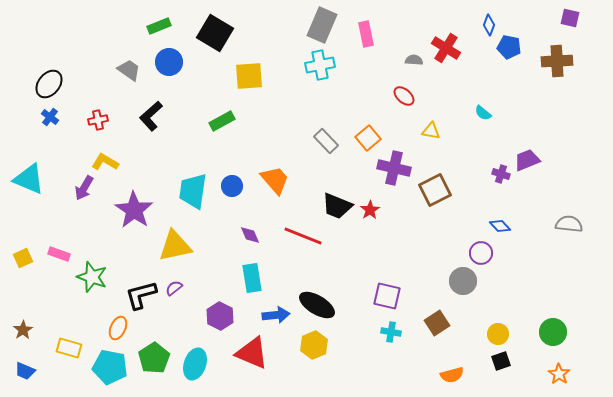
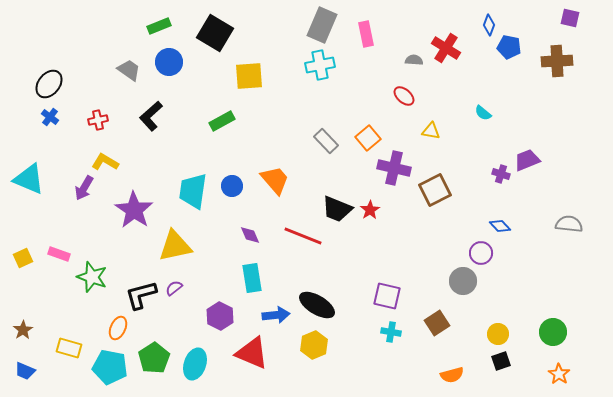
black trapezoid at (337, 206): moved 3 px down
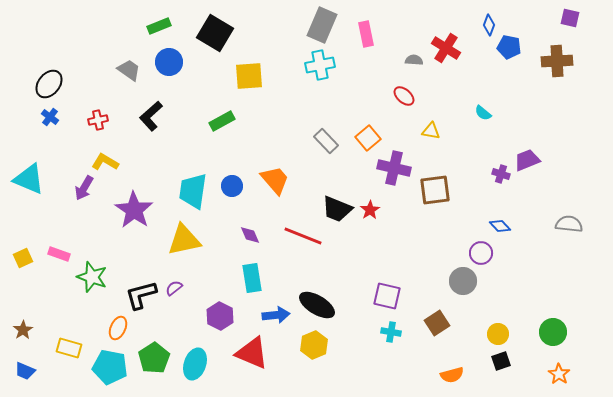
brown square at (435, 190): rotated 20 degrees clockwise
yellow triangle at (175, 246): moved 9 px right, 6 px up
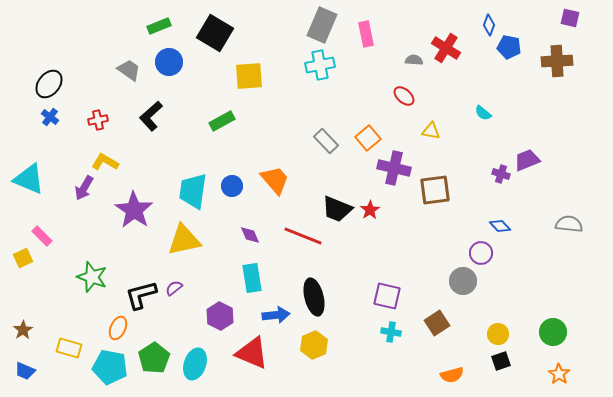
pink rectangle at (59, 254): moved 17 px left, 18 px up; rotated 25 degrees clockwise
black ellipse at (317, 305): moved 3 px left, 8 px up; rotated 45 degrees clockwise
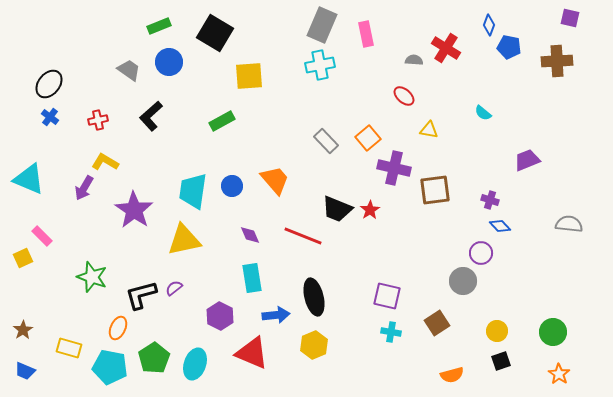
yellow triangle at (431, 131): moved 2 px left, 1 px up
purple cross at (501, 174): moved 11 px left, 26 px down
yellow circle at (498, 334): moved 1 px left, 3 px up
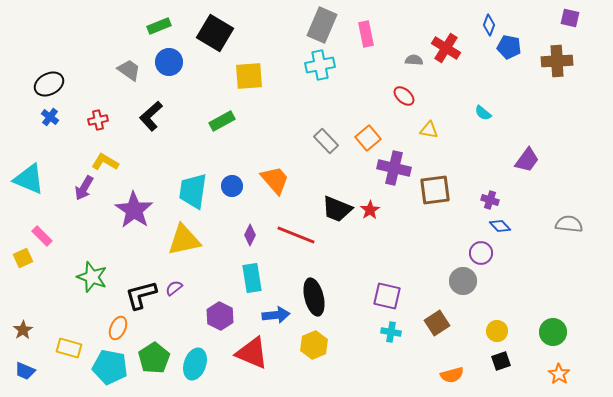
black ellipse at (49, 84): rotated 24 degrees clockwise
purple trapezoid at (527, 160): rotated 148 degrees clockwise
purple diamond at (250, 235): rotated 50 degrees clockwise
red line at (303, 236): moved 7 px left, 1 px up
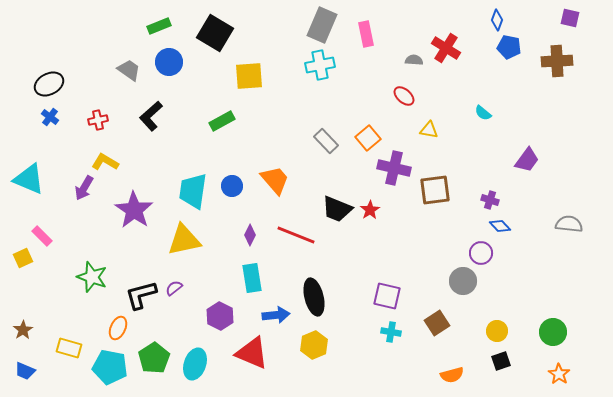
blue diamond at (489, 25): moved 8 px right, 5 px up
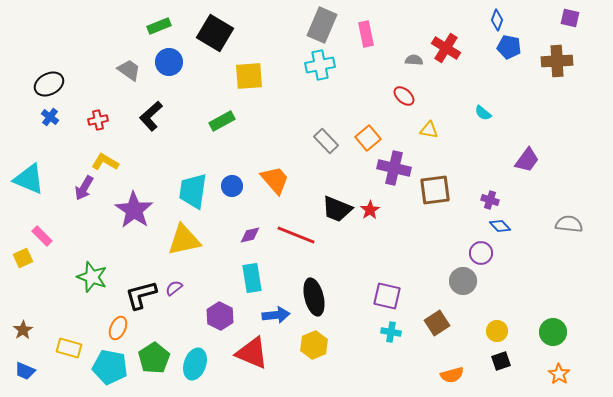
purple diamond at (250, 235): rotated 50 degrees clockwise
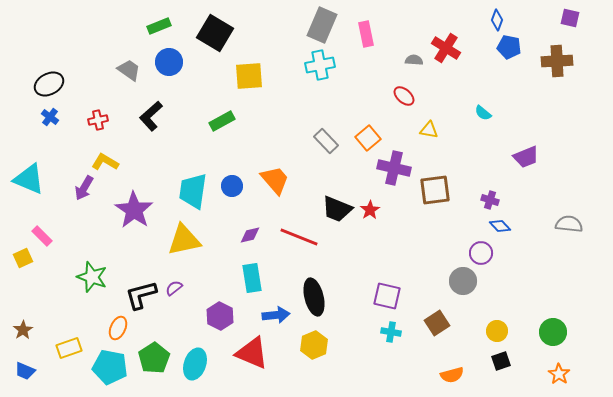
purple trapezoid at (527, 160): moved 1 px left, 3 px up; rotated 32 degrees clockwise
red line at (296, 235): moved 3 px right, 2 px down
yellow rectangle at (69, 348): rotated 35 degrees counterclockwise
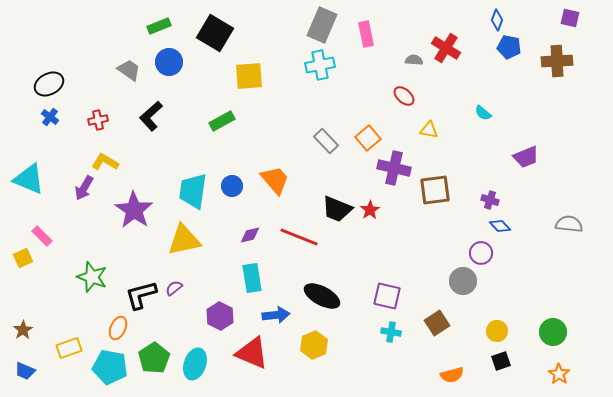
black ellipse at (314, 297): moved 8 px right, 1 px up; rotated 48 degrees counterclockwise
